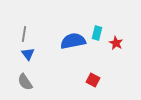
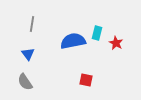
gray line: moved 8 px right, 10 px up
red square: moved 7 px left; rotated 16 degrees counterclockwise
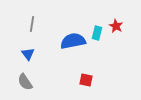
red star: moved 17 px up
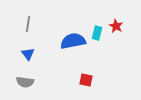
gray line: moved 4 px left
gray semicircle: rotated 48 degrees counterclockwise
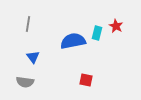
blue triangle: moved 5 px right, 3 px down
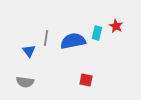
gray line: moved 18 px right, 14 px down
blue triangle: moved 4 px left, 6 px up
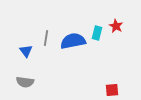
blue triangle: moved 3 px left
red square: moved 26 px right, 10 px down; rotated 16 degrees counterclockwise
